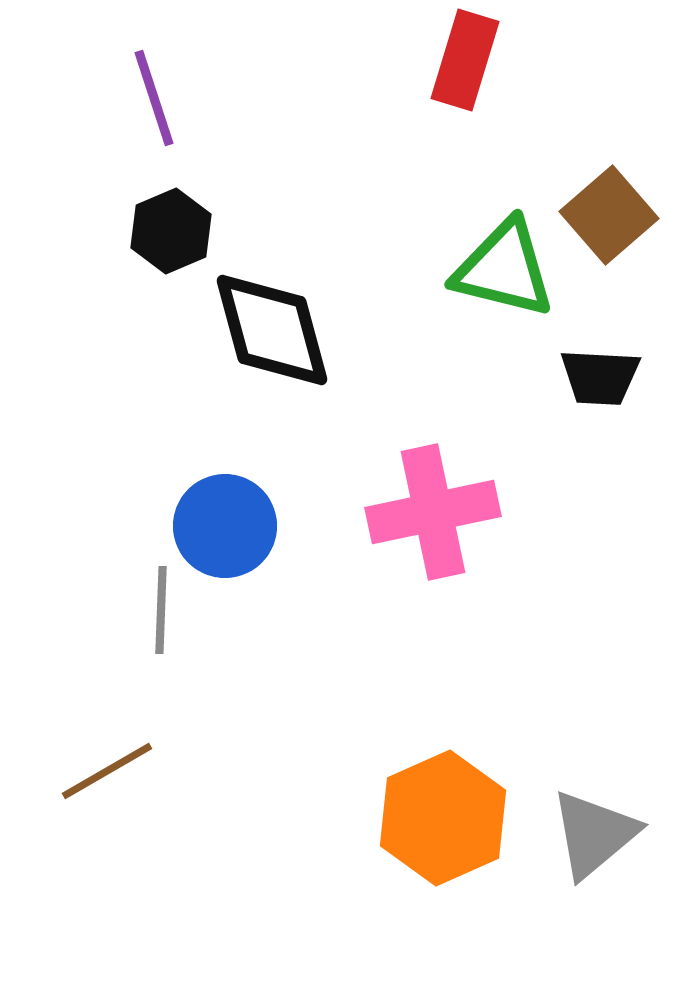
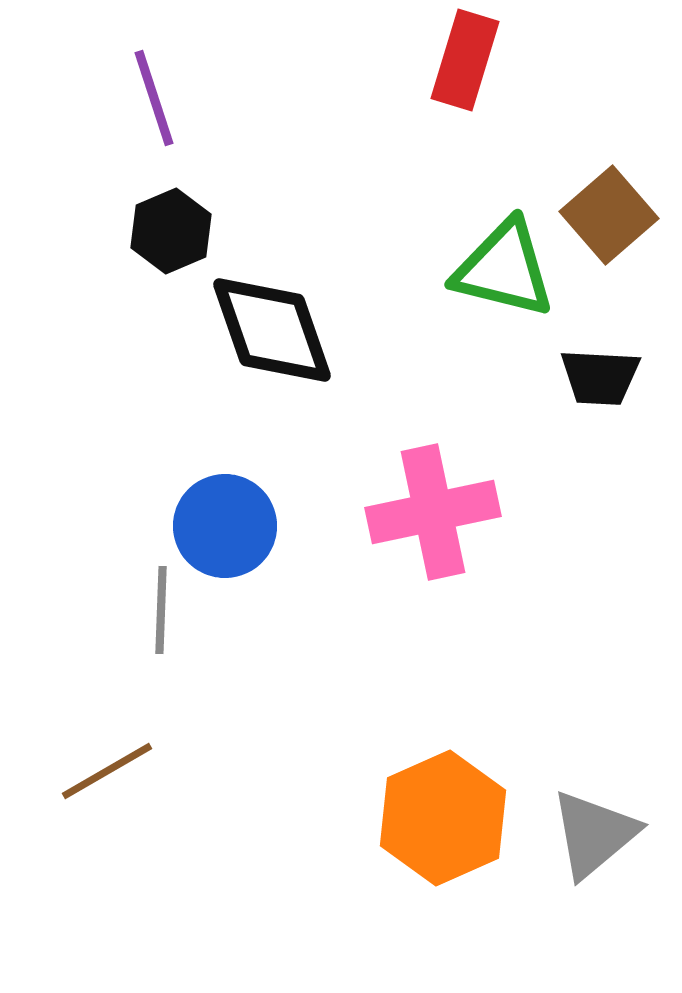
black diamond: rotated 4 degrees counterclockwise
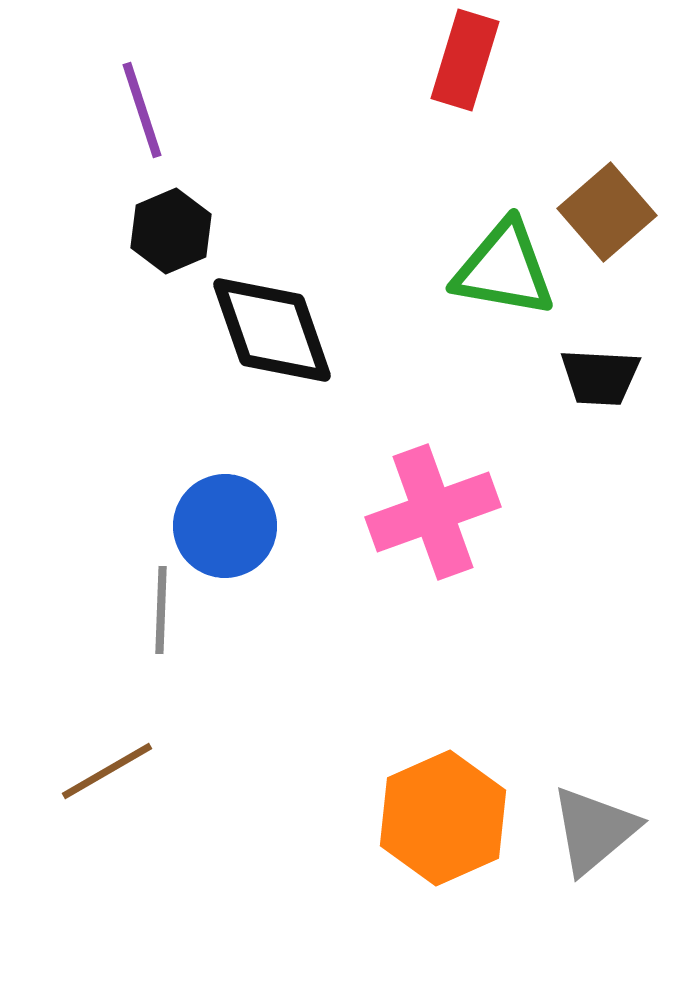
purple line: moved 12 px left, 12 px down
brown square: moved 2 px left, 3 px up
green triangle: rotated 4 degrees counterclockwise
pink cross: rotated 8 degrees counterclockwise
gray triangle: moved 4 px up
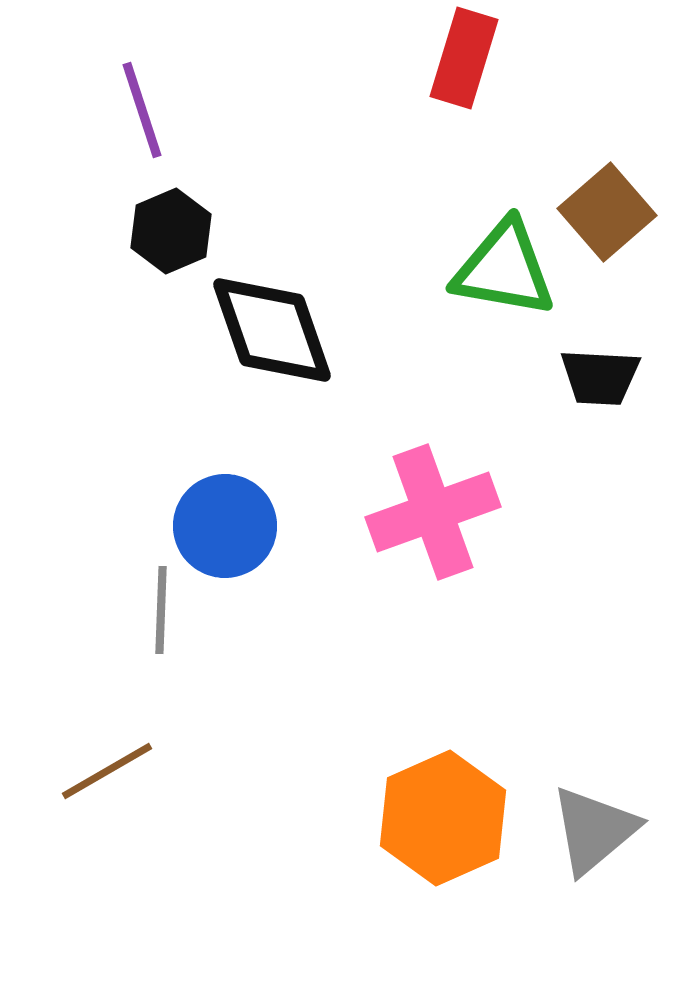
red rectangle: moved 1 px left, 2 px up
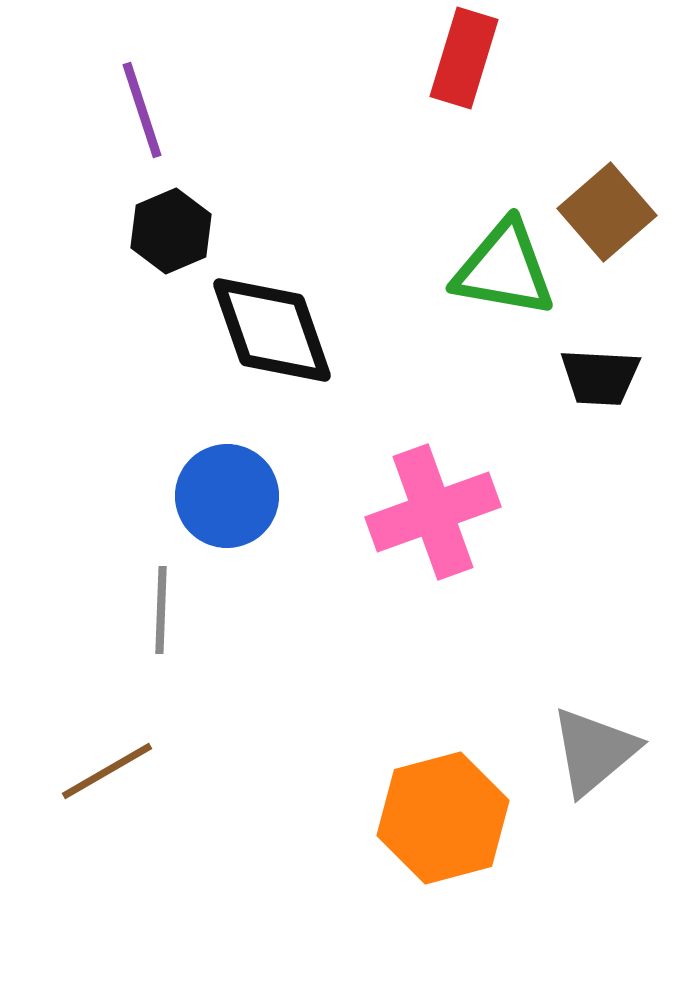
blue circle: moved 2 px right, 30 px up
orange hexagon: rotated 9 degrees clockwise
gray triangle: moved 79 px up
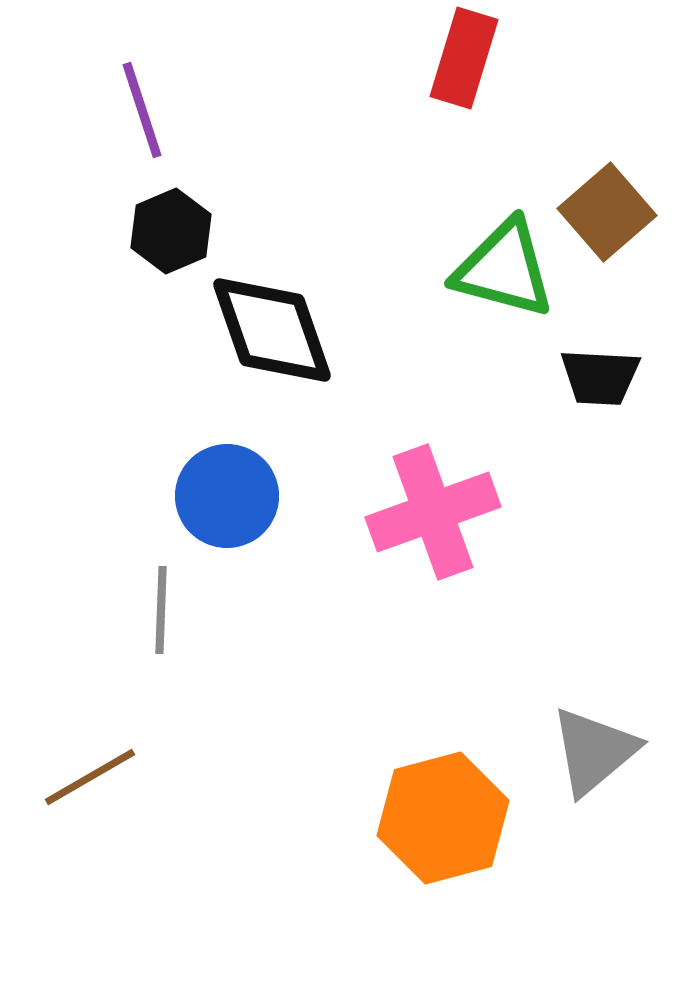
green triangle: rotated 5 degrees clockwise
brown line: moved 17 px left, 6 px down
